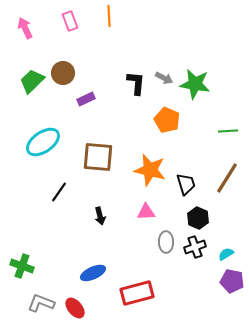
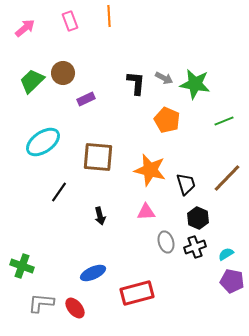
pink arrow: rotated 75 degrees clockwise
green line: moved 4 px left, 10 px up; rotated 18 degrees counterclockwise
brown line: rotated 12 degrees clockwise
gray ellipse: rotated 15 degrees counterclockwise
gray L-shape: rotated 16 degrees counterclockwise
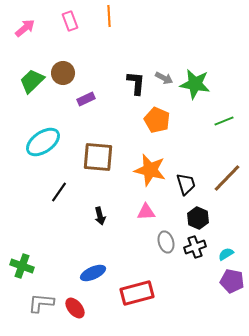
orange pentagon: moved 10 px left
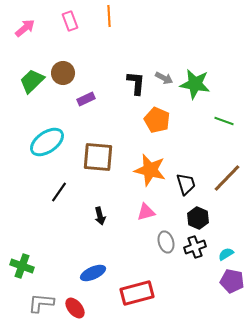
green line: rotated 42 degrees clockwise
cyan ellipse: moved 4 px right
pink triangle: rotated 12 degrees counterclockwise
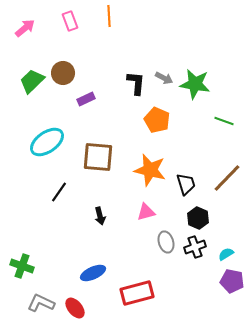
gray L-shape: rotated 20 degrees clockwise
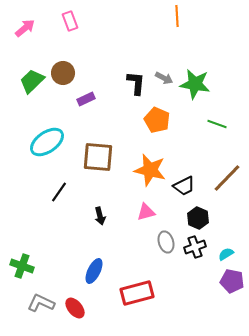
orange line: moved 68 px right
green line: moved 7 px left, 3 px down
black trapezoid: moved 2 px left, 2 px down; rotated 80 degrees clockwise
blue ellipse: moved 1 px right, 2 px up; rotated 40 degrees counterclockwise
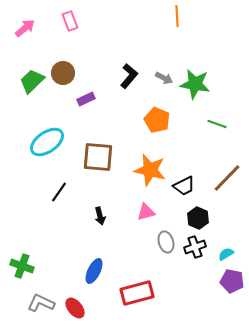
black L-shape: moved 7 px left, 7 px up; rotated 35 degrees clockwise
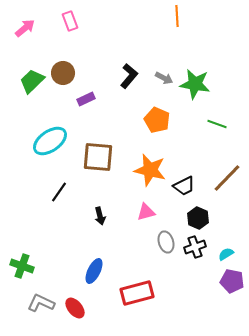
cyan ellipse: moved 3 px right, 1 px up
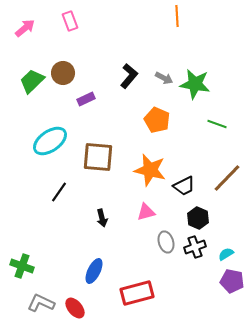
black arrow: moved 2 px right, 2 px down
